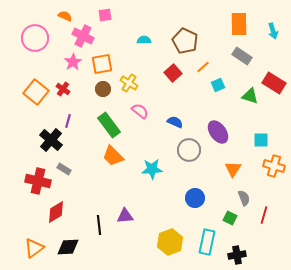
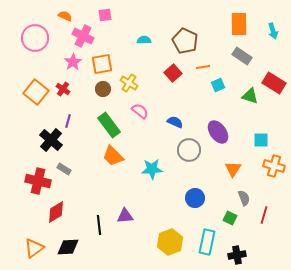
orange line at (203, 67): rotated 32 degrees clockwise
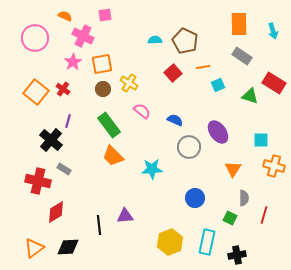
cyan semicircle at (144, 40): moved 11 px right
pink semicircle at (140, 111): moved 2 px right
blue semicircle at (175, 122): moved 2 px up
gray circle at (189, 150): moved 3 px up
gray semicircle at (244, 198): rotated 21 degrees clockwise
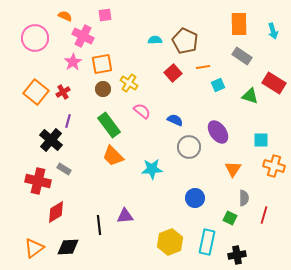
red cross at (63, 89): moved 3 px down; rotated 24 degrees clockwise
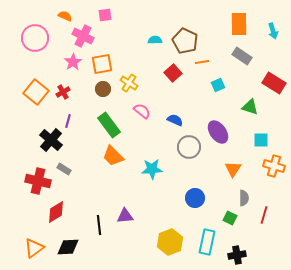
orange line at (203, 67): moved 1 px left, 5 px up
green triangle at (250, 96): moved 11 px down
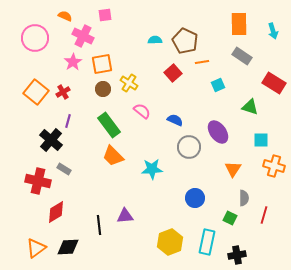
orange triangle at (34, 248): moved 2 px right
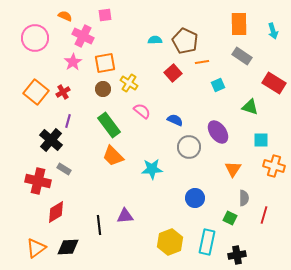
orange square at (102, 64): moved 3 px right, 1 px up
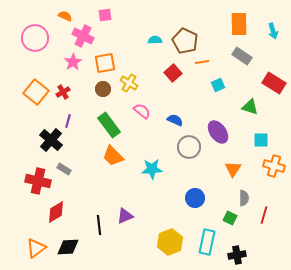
purple triangle at (125, 216): rotated 18 degrees counterclockwise
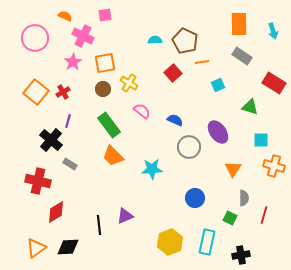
gray rectangle at (64, 169): moved 6 px right, 5 px up
black cross at (237, 255): moved 4 px right
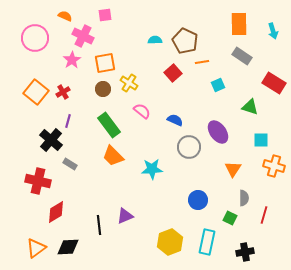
pink star at (73, 62): moved 1 px left, 2 px up
blue circle at (195, 198): moved 3 px right, 2 px down
black cross at (241, 255): moved 4 px right, 3 px up
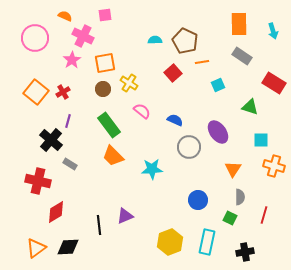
gray semicircle at (244, 198): moved 4 px left, 1 px up
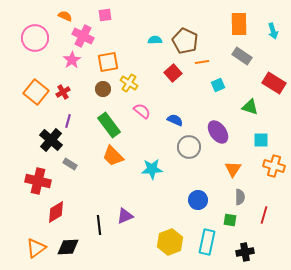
orange square at (105, 63): moved 3 px right, 1 px up
green square at (230, 218): moved 2 px down; rotated 16 degrees counterclockwise
